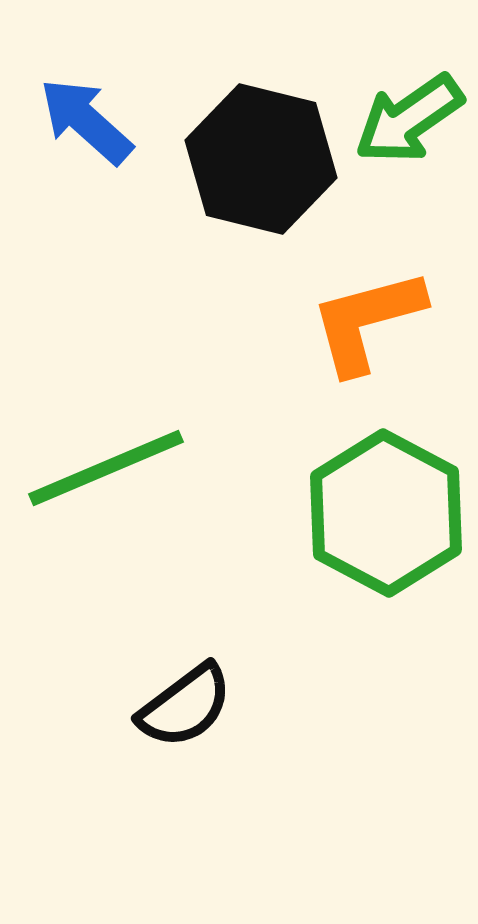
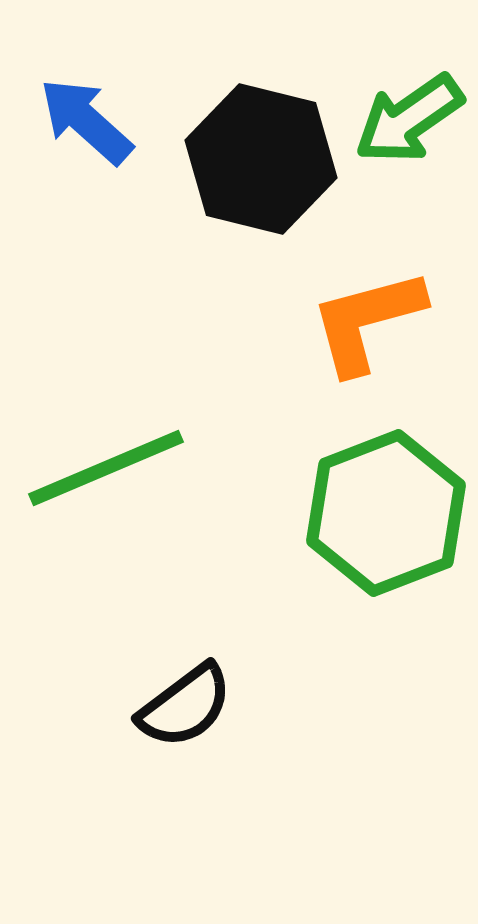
green hexagon: rotated 11 degrees clockwise
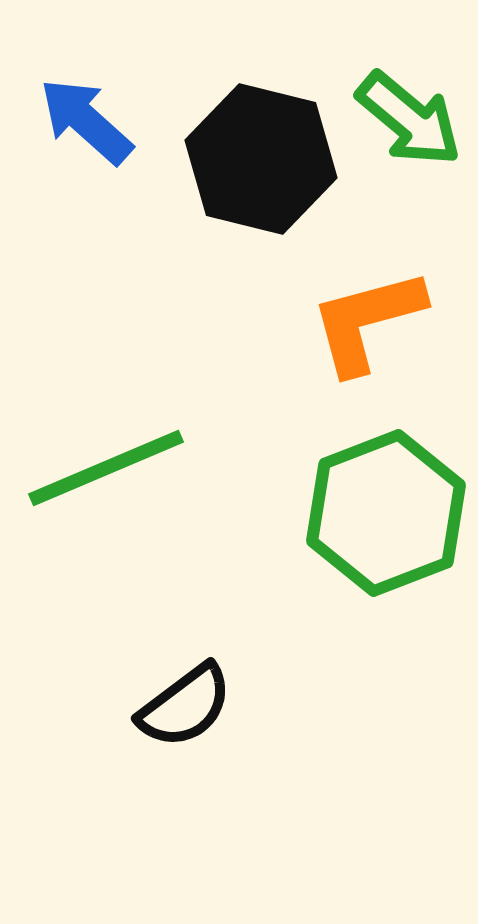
green arrow: rotated 105 degrees counterclockwise
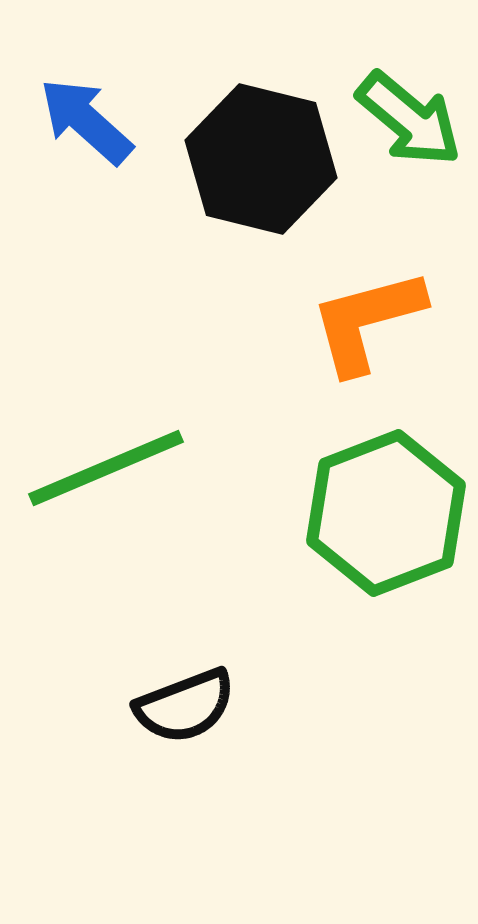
black semicircle: rotated 16 degrees clockwise
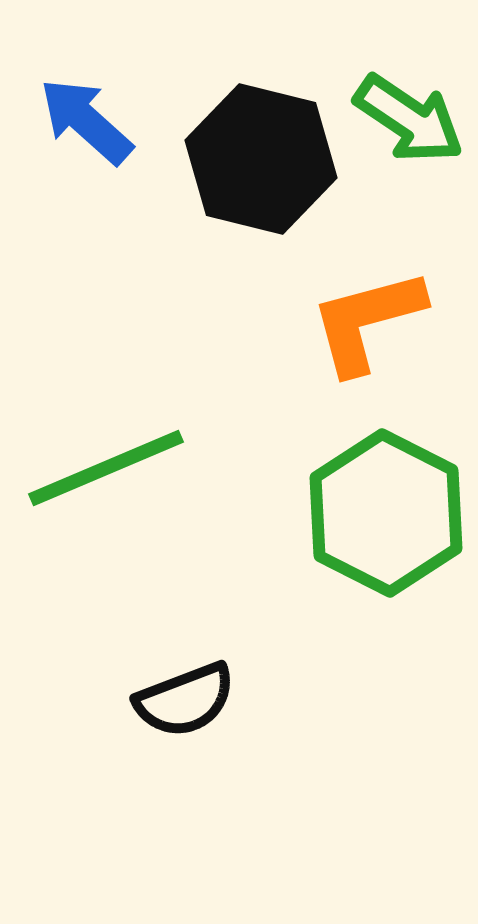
green arrow: rotated 6 degrees counterclockwise
green hexagon: rotated 12 degrees counterclockwise
black semicircle: moved 6 px up
